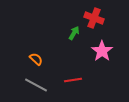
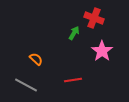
gray line: moved 10 px left
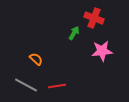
pink star: rotated 30 degrees clockwise
red line: moved 16 px left, 6 px down
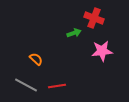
green arrow: rotated 40 degrees clockwise
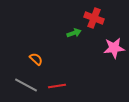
pink star: moved 12 px right, 3 px up
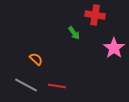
red cross: moved 1 px right, 3 px up; rotated 12 degrees counterclockwise
green arrow: rotated 72 degrees clockwise
pink star: rotated 30 degrees counterclockwise
red line: rotated 18 degrees clockwise
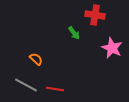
pink star: moved 2 px left; rotated 10 degrees counterclockwise
red line: moved 2 px left, 3 px down
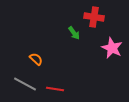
red cross: moved 1 px left, 2 px down
gray line: moved 1 px left, 1 px up
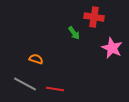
orange semicircle: rotated 24 degrees counterclockwise
